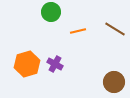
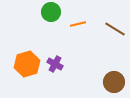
orange line: moved 7 px up
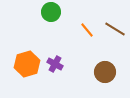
orange line: moved 9 px right, 6 px down; rotated 63 degrees clockwise
brown circle: moved 9 px left, 10 px up
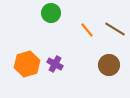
green circle: moved 1 px down
brown circle: moved 4 px right, 7 px up
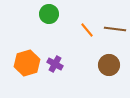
green circle: moved 2 px left, 1 px down
brown line: rotated 25 degrees counterclockwise
orange hexagon: moved 1 px up
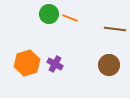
orange line: moved 17 px left, 12 px up; rotated 28 degrees counterclockwise
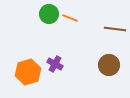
orange hexagon: moved 1 px right, 9 px down
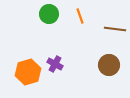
orange line: moved 10 px right, 2 px up; rotated 49 degrees clockwise
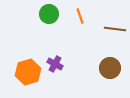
brown circle: moved 1 px right, 3 px down
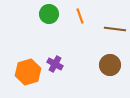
brown circle: moved 3 px up
